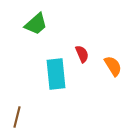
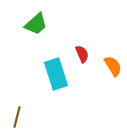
cyan rectangle: rotated 12 degrees counterclockwise
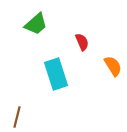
red semicircle: moved 12 px up
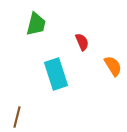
green trapezoid: rotated 35 degrees counterclockwise
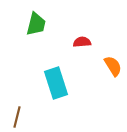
red semicircle: rotated 72 degrees counterclockwise
cyan rectangle: moved 9 px down
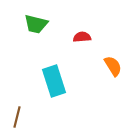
green trapezoid: rotated 90 degrees clockwise
red semicircle: moved 5 px up
cyan rectangle: moved 2 px left, 2 px up
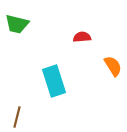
green trapezoid: moved 19 px left
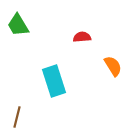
green trapezoid: moved 1 px right, 1 px down; rotated 45 degrees clockwise
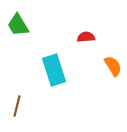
red semicircle: moved 4 px right
cyan rectangle: moved 11 px up
brown line: moved 11 px up
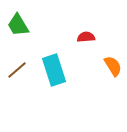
brown line: moved 36 px up; rotated 35 degrees clockwise
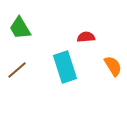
green trapezoid: moved 2 px right, 3 px down
cyan rectangle: moved 11 px right, 3 px up
